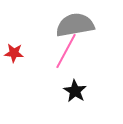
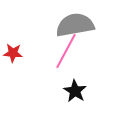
red star: moved 1 px left
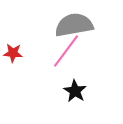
gray semicircle: moved 1 px left
pink line: rotated 9 degrees clockwise
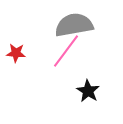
red star: moved 3 px right
black star: moved 13 px right
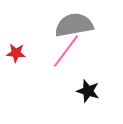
black star: rotated 15 degrees counterclockwise
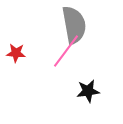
gray semicircle: rotated 90 degrees clockwise
black star: rotated 25 degrees counterclockwise
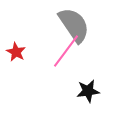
gray semicircle: rotated 24 degrees counterclockwise
red star: moved 1 px up; rotated 24 degrees clockwise
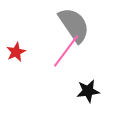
red star: rotated 18 degrees clockwise
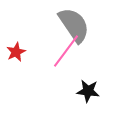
black star: rotated 15 degrees clockwise
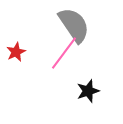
pink line: moved 2 px left, 2 px down
black star: rotated 25 degrees counterclockwise
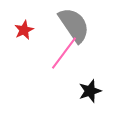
red star: moved 8 px right, 22 px up
black star: moved 2 px right
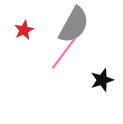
gray semicircle: rotated 63 degrees clockwise
black star: moved 12 px right, 11 px up
